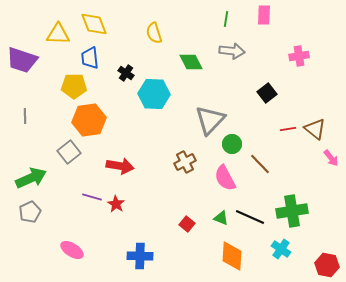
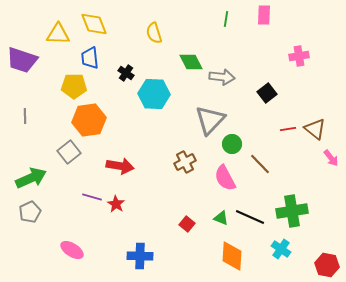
gray arrow: moved 10 px left, 26 px down
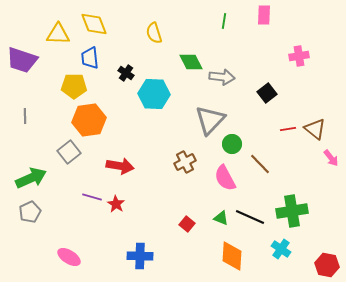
green line: moved 2 px left, 2 px down
pink ellipse: moved 3 px left, 7 px down
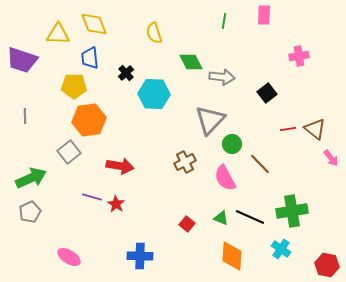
black cross: rotated 14 degrees clockwise
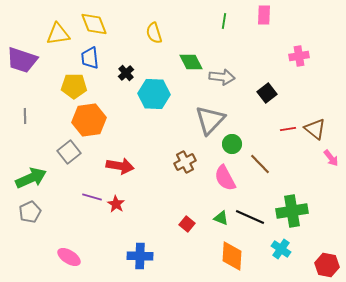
yellow triangle: rotated 10 degrees counterclockwise
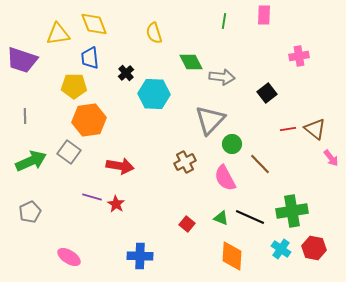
gray square: rotated 15 degrees counterclockwise
green arrow: moved 17 px up
red hexagon: moved 13 px left, 17 px up
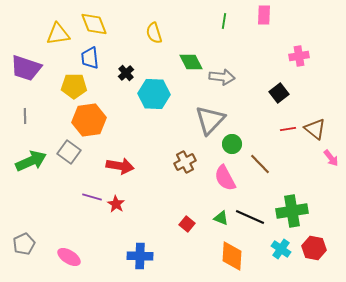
purple trapezoid: moved 4 px right, 8 px down
black square: moved 12 px right
gray pentagon: moved 6 px left, 32 px down
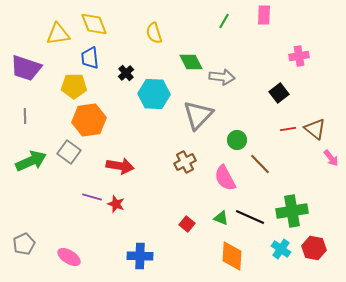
green line: rotated 21 degrees clockwise
gray triangle: moved 12 px left, 5 px up
green circle: moved 5 px right, 4 px up
red star: rotated 12 degrees counterclockwise
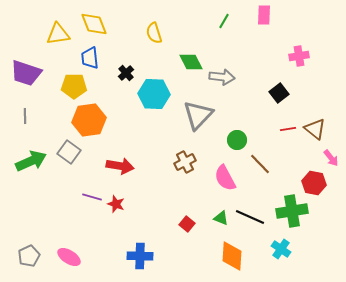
purple trapezoid: moved 5 px down
gray pentagon: moved 5 px right, 12 px down
red hexagon: moved 65 px up
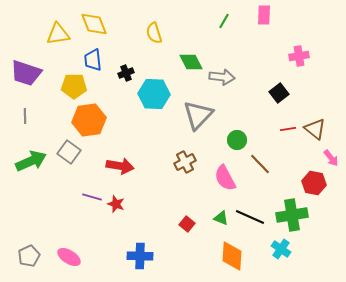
blue trapezoid: moved 3 px right, 2 px down
black cross: rotated 21 degrees clockwise
green cross: moved 4 px down
